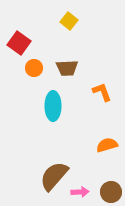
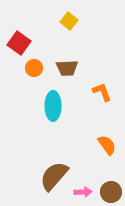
orange semicircle: rotated 70 degrees clockwise
pink arrow: moved 3 px right
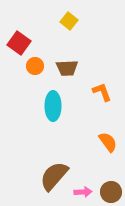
orange circle: moved 1 px right, 2 px up
orange semicircle: moved 1 px right, 3 px up
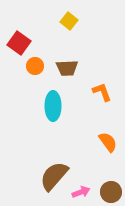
pink arrow: moved 2 px left; rotated 18 degrees counterclockwise
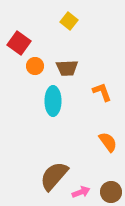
cyan ellipse: moved 5 px up
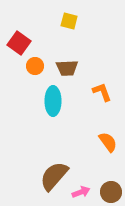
yellow square: rotated 24 degrees counterclockwise
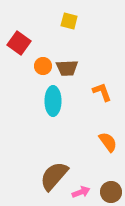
orange circle: moved 8 px right
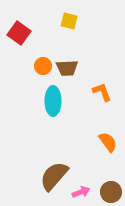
red square: moved 10 px up
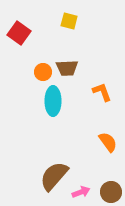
orange circle: moved 6 px down
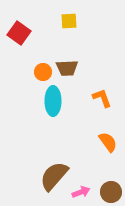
yellow square: rotated 18 degrees counterclockwise
orange L-shape: moved 6 px down
